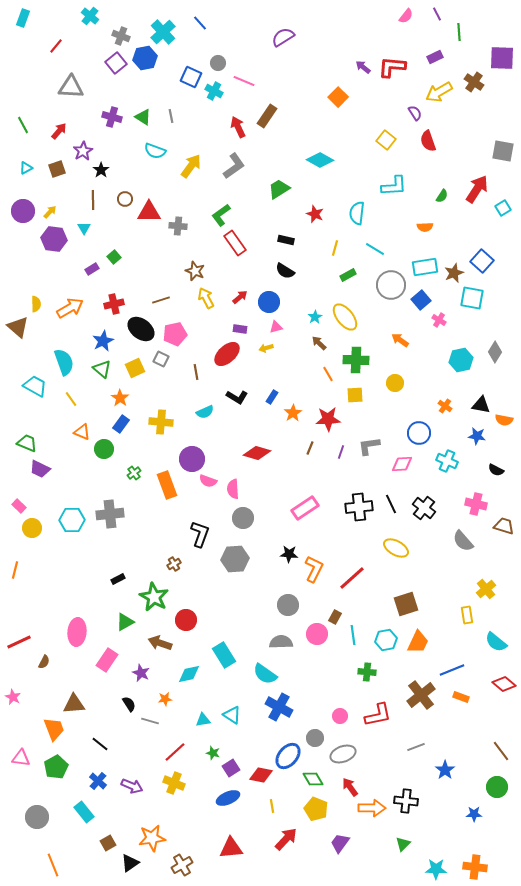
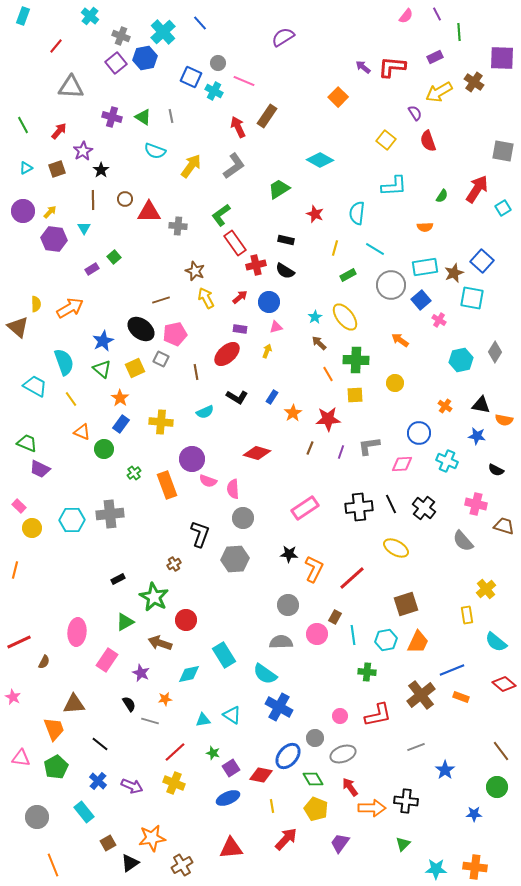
cyan rectangle at (23, 18): moved 2 px up
red cross at (114, 304): moved 142 px right, 39 px up
yellow arrow at (266, 348): moved 1 px right, 3 px down; rotated 128 degrees clockwise
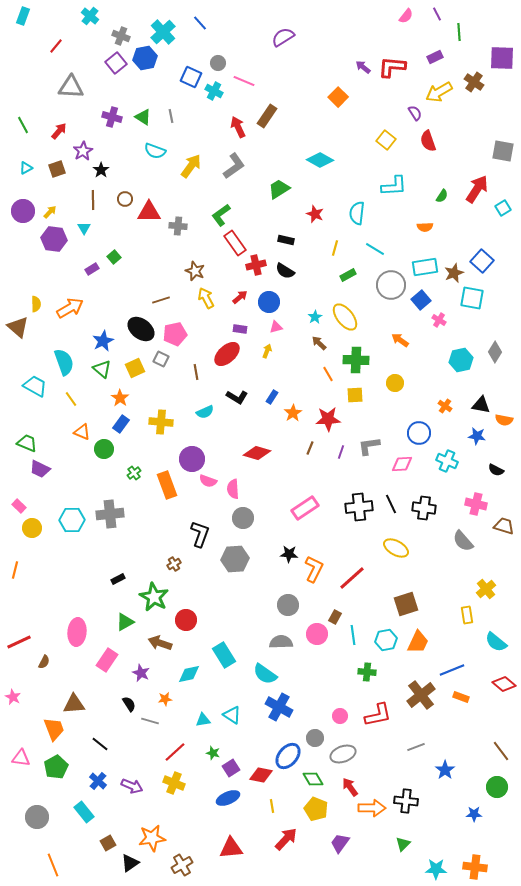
black cross at (424, 508): rotated 30 degrees counterclockwise
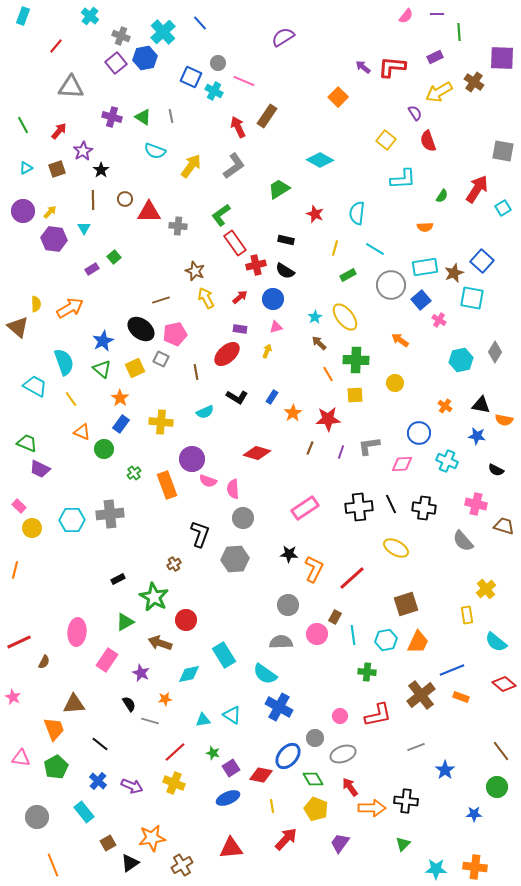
purple line at (437, 14): rotated 64 degrees counterclockwise
cyan L-shape at (394, 186): moved 9 px right, 7 px up
blue circle at (269, 302): moved 4 px right, 3 px up
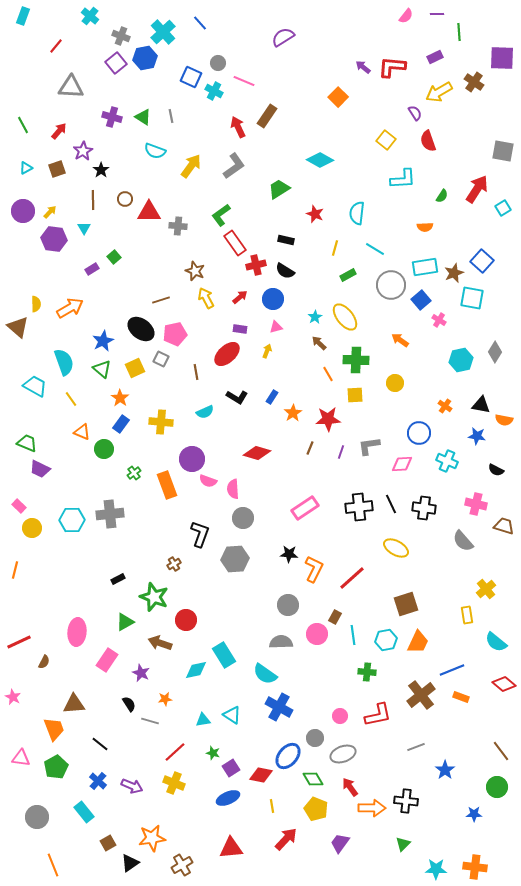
green star at (154, 597): rotated 8 degrees counterclockwise
cyan diamond at (189, 674): moved 7 px right, 4 px up
